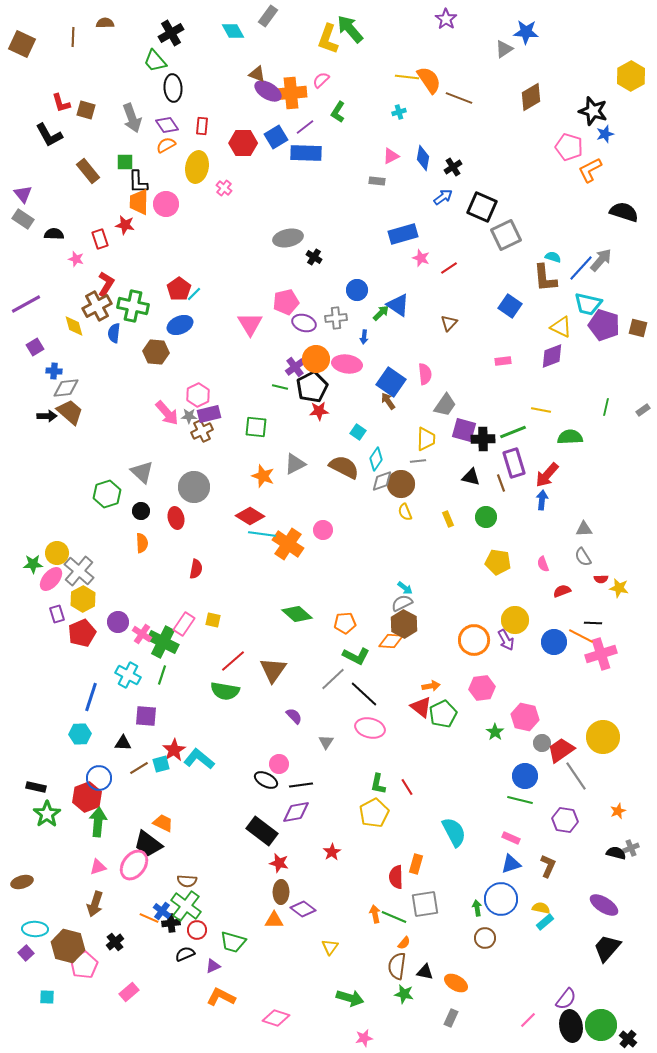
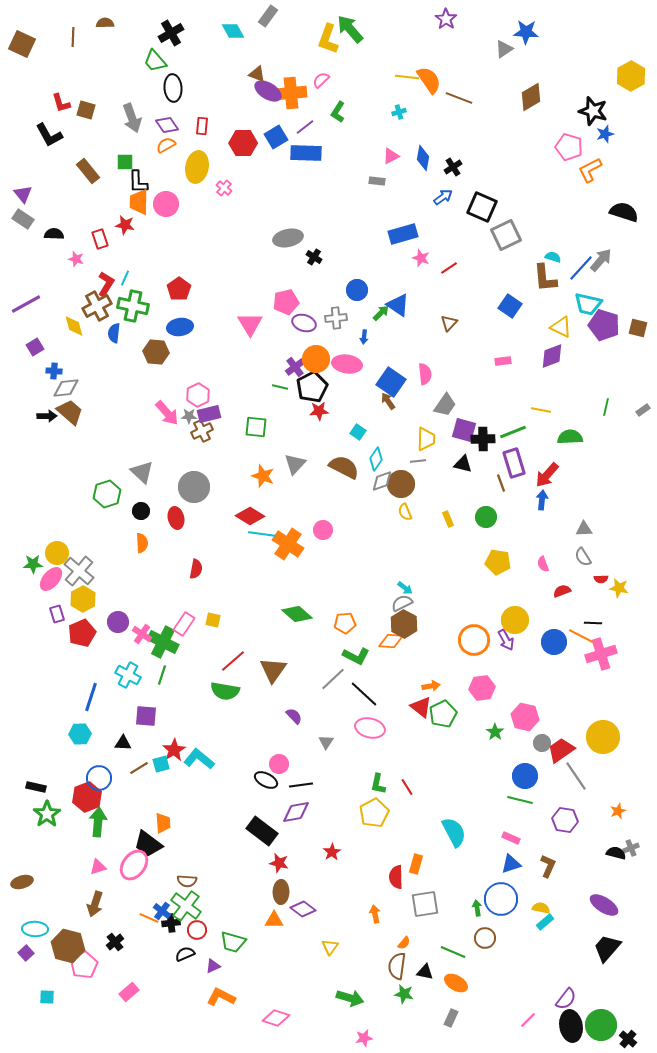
cyan line at (194, 294): moved 69 px left, 16 px up; rotated 21 degrees counterclockwise
blue ellipse at (180, 325): moved 2 px down; rotated 15 degrees clockwise
gray triangle at (295, 464): rotated 20 degrees counterclockwise
black triangle at (471, 477): moved 8 px left, 13 px up
orange trapezoid at (163, 823): rotated 60 degrees clockwise
green line at (394, 917): moved 59 px right, 35 px down
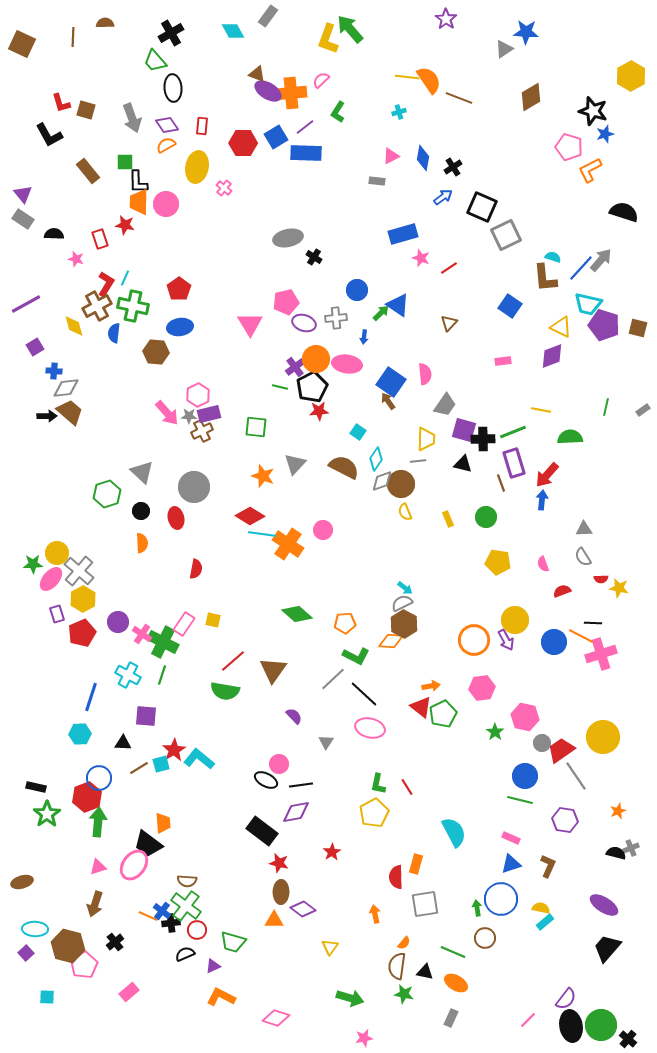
orange line at (149, 918): moved 1 px left, 2 px up
